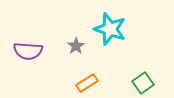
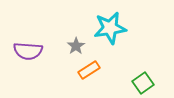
cyan star: moved 1 px up; rotated 28 degrees counterclockwise
orange rectangle: moved 2 px right, 13 px up
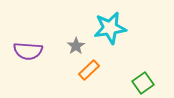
orange rectangle: rotated 10 degrees counterclockwise
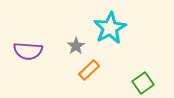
cyan star: rotated 20 degrees counterclockwise
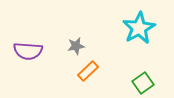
cyan star: moved 29 px right
gray star: rotated 24 degrees clockwise
orange rectangle: moved 1 px left, 1 px down
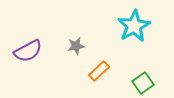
cyan star: moved 5 px left, 2 px up
purple semicircle: rotated 32 degrees counterclockwise
orange rectangle: moved 11 px right
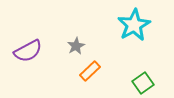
cyan star: moved 1 px up
gray star: rotated 18 degrees counterclockwise
orange rectangle: moved 9 px left
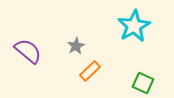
cyan star: moved 1 px down
purple semicircle: rotated 112 degrees counterclockwise
green square: rotated 30 degrees counterclockwise
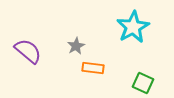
cyan star: moved 1 px left, 1 px down
orange rectangle: moved 3 px right, 3 px up; rotated 50 degrees clockwise
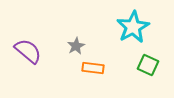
green square: moved 5 px right, 18 px up
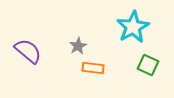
gray star: moved 2 px right
